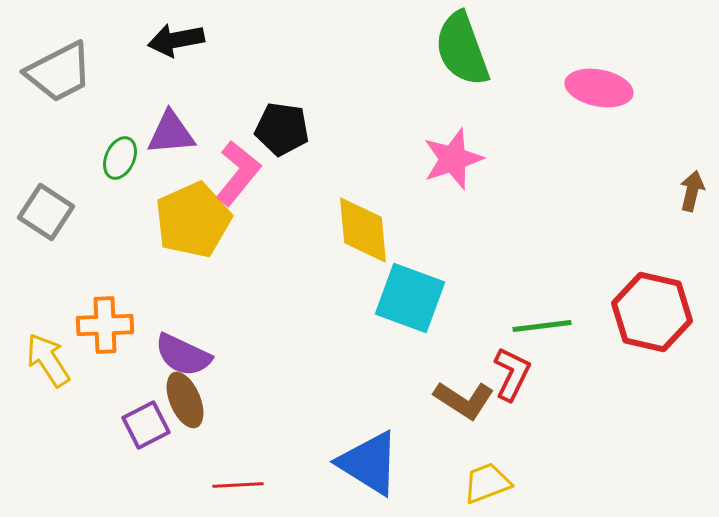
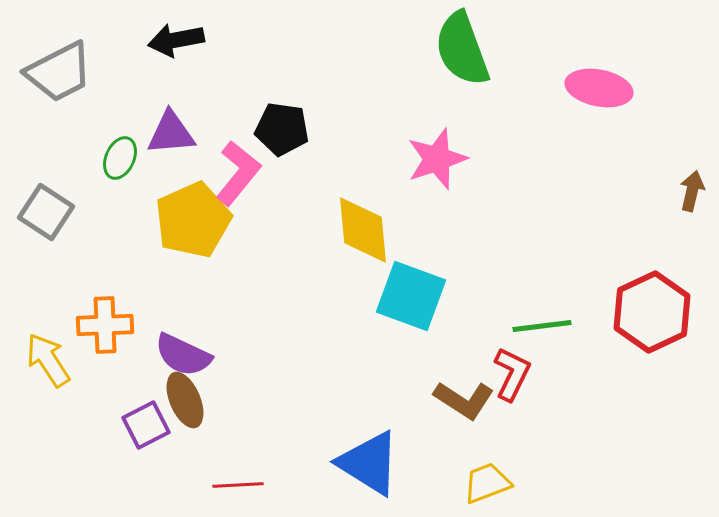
pink star: moved 16 px left
cyan square: moved 1 px right, 2 px up
red hexagon: rotated 22 degrees clockwise
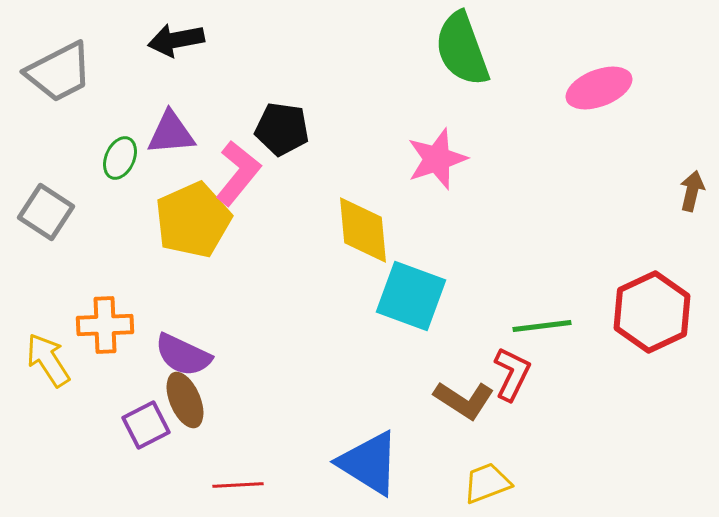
pink ellipse: rotated 32 degrees counterclockwise
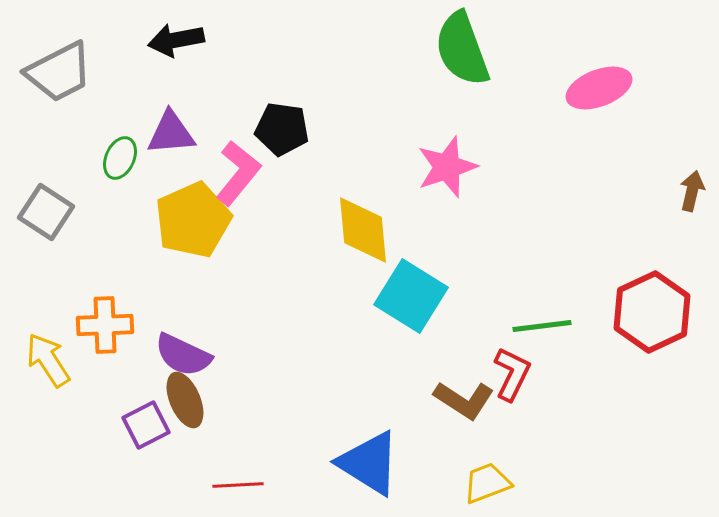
pink star: moved 10 px right, 8 px down
cyan square: rotated 12 degrees clockwise
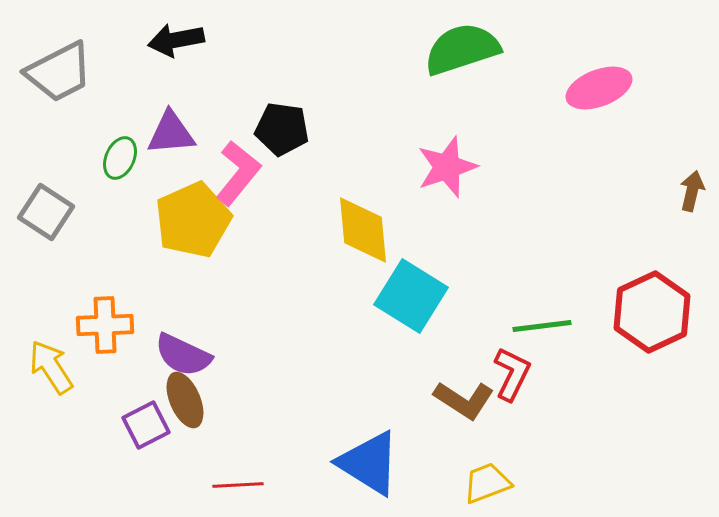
green semicircle: rotated 92 degrees clockwise
yellow arrow: moved 3 px right, 7 px down
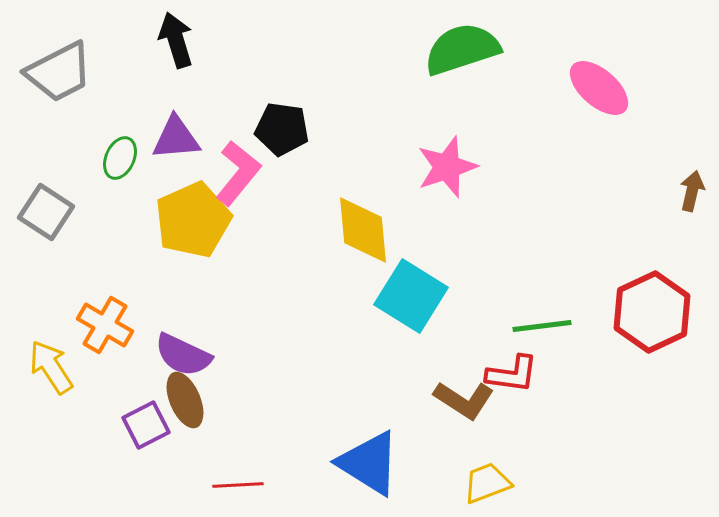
black arrow: rotated 84 degrees clockwise
pink ellipse: rotated 62 degrees clockwise
purple triangle: moved 5 px right, 5 px down
orange cross: rotated 32 degrees clockwise
red L-shape: rotated 72 degrees clockwise
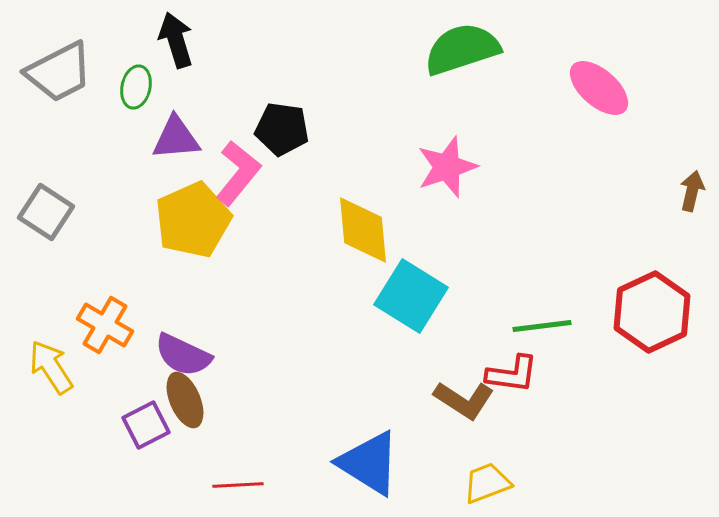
green ellipse: moved 16 px right, 71 px up; rotated 12 degrees counterclockwise
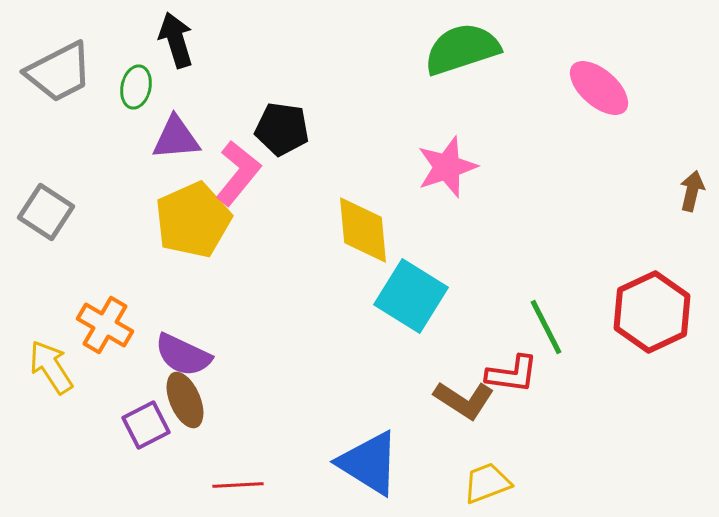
green line: moved 4 px right, 1 px down; rotated 70 degrees clockwise
